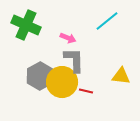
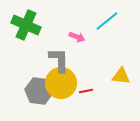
pink arrow: moved 9 px right, 1 px up
gray L-shape: moved 15 px left
gray hexagon: moved 1 px left, 15 px down; rotated 24 degrees counterclockwise
yellow circle: moved 1 px left, 1 px down
red line: rotated 24 degrees counterclockwise
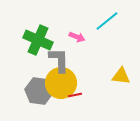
green cross: moved 12 px right, 15 px down
red line: moved 11 px left, 4 px down
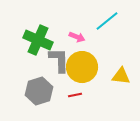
yellow circle: moved 21 px right, 16 px up
gray hexagon: rotated 24 degrees counterclockwise
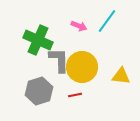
cyan line: rotated 15 degrees counterclockwise
pink arrow: moved 2 px right, 11 px up
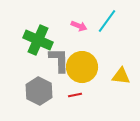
gray hexagon: rotated 16 degrees counterclockwise
